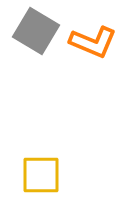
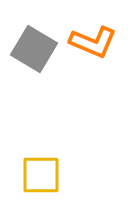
gray square: moved 2 px left, 18 px down
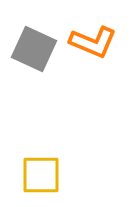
gray square: rotated 6 degrees counterclockwise
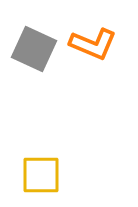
orange L-shape: moved 2 px down
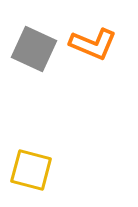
yellow square: moved 10 px left, 5 px up; rotated 15 degrees clockwise
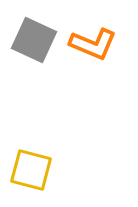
gray square: moved 9 px up
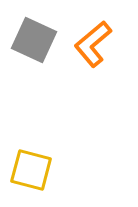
orange L-shape: rotated 117 degrees clockwise
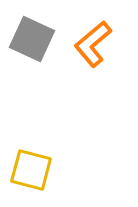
gray square: moved 2 px left, 1 px up
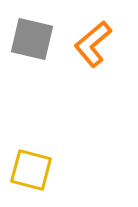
gray square: rotated 12 degrees counterclockwise
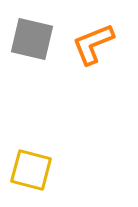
orange L-shape: rotated 18 degrees clockwise
